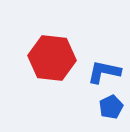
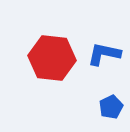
blue L-shape: moved 18 px up
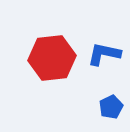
red hexagon: rotated 12 degrees counterclockwise
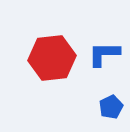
blue L-shape: rotated 12 degrees counterclockwise
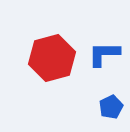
red hexagon: rotated 9 degrees counterclockwise
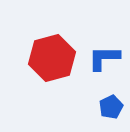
blue L-shape: moved 4 px down
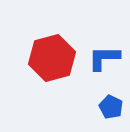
blue pentagon: rotated 20 degrees counterclockwise
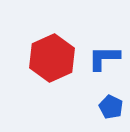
red hexagon: rotated 9 degrees counterclockwise
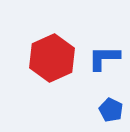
blue pentagon: moved 3 px down
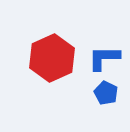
blue pentagon: moved 5 px left, 17 px up
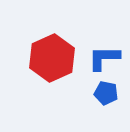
blue pentagon: rotated 15 degrees counterclockwise
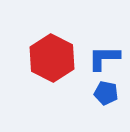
red hexagon: rotated 9 degrees counterclockwise
